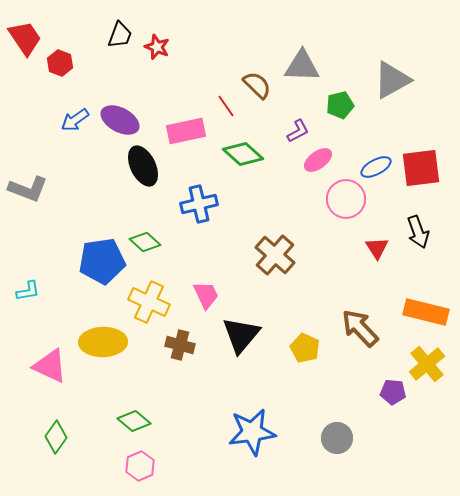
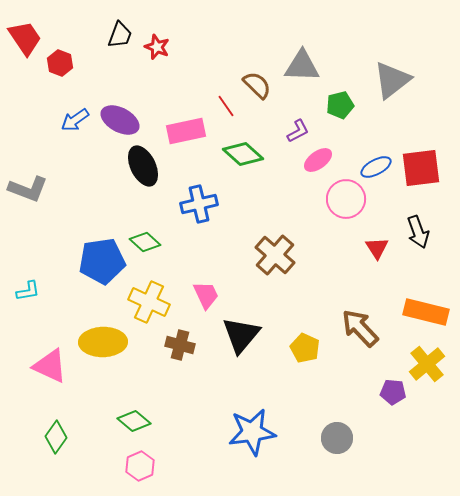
gray triangle at (392, 80): rotated 9 degrees counterclockwise
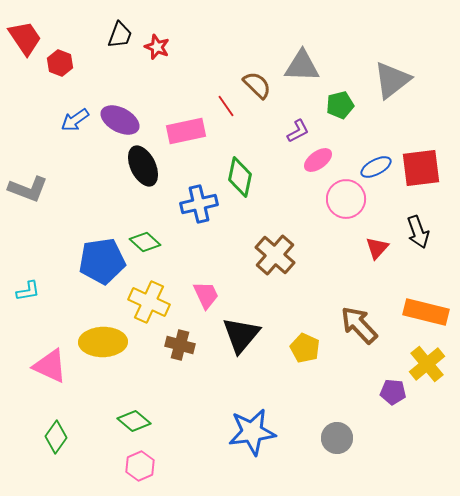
green diamond at (243, 154): moved 3 px left, 23 px down; rotated 60 degrees clockwise
red triangle at (377, 248): rotated 15 degrees clockwise
brown arrow at (360, 328): moved 1 px left, 3 px up
